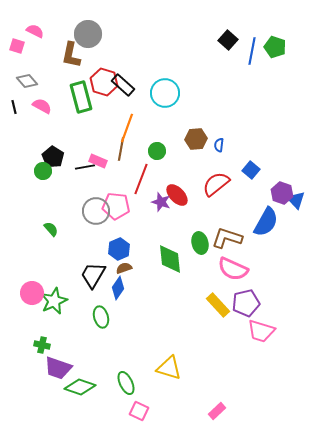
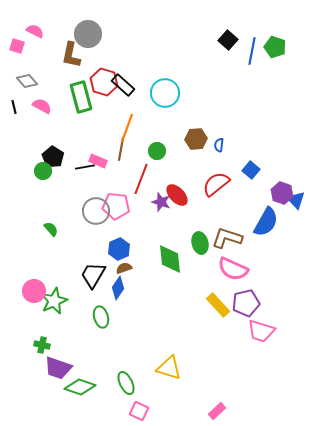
pink circle at (32, 293): moved 2 px right, 2 px up
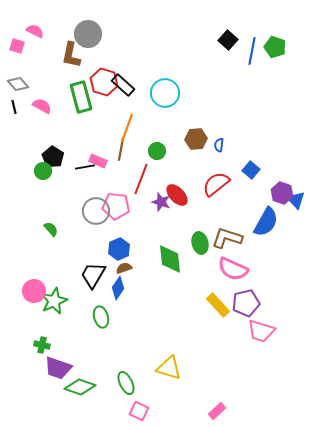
gray diamond at (27, 81): moved 9 px left, 3 px down
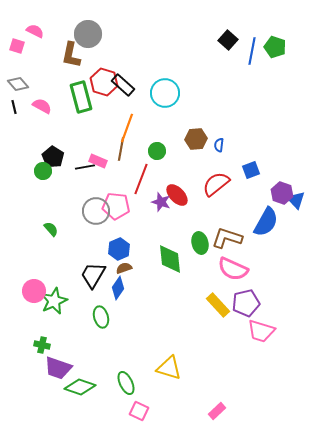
blue square at (251, 170): rotated 30 degrees clockwise
